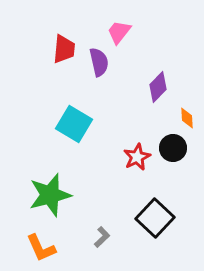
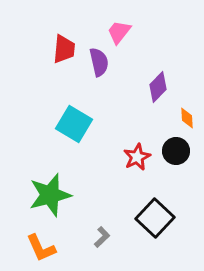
black circle: moved 3 px right, 3 px down
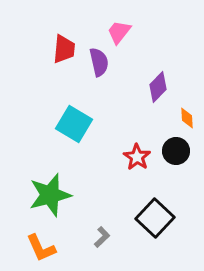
red star: rotated 12 degrees counterclockwise
